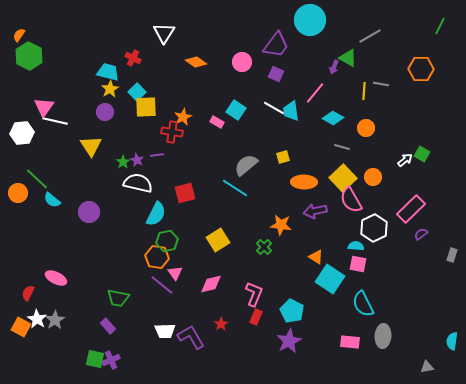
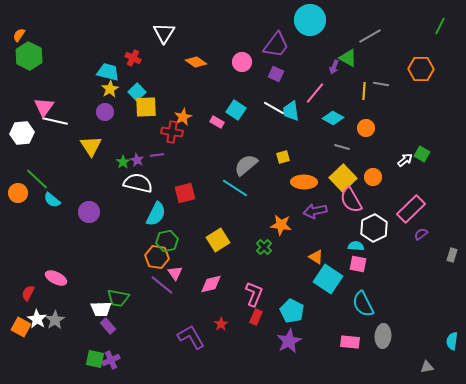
cyan square at (330, 279): moved 2 px left
white trapezoid at (165, 331): moved 64 px left, 22 px up
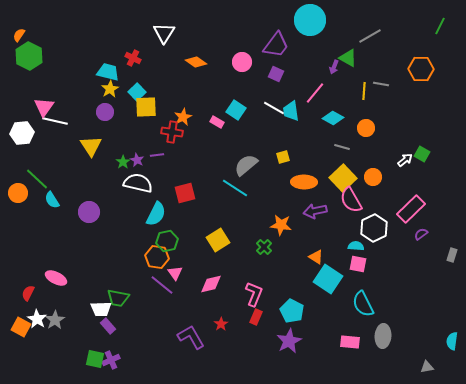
cyan semicircle at (52, 200): rotated 18 degrees clockwise
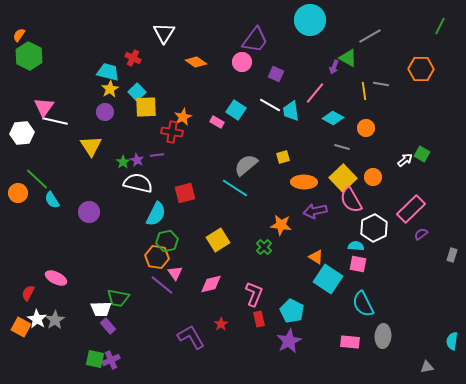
purple trapezoid at (276, 45): moved 21 px left, 5 px up
yellow line at (364, 91): rotated 12 degrees counterclockwise
white line at (274, 108): moved 4 px left, 3 px up
red rectangle at (256, 317): moved 3 px right, 2 px down; rotated 35 degrees counterclockwise
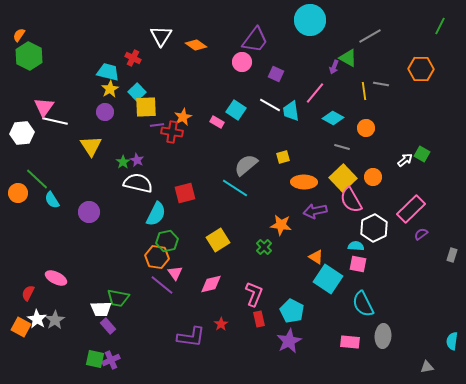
white triangle at (164, 33): moved 3 px left, 3 px down
orange diamond at (196, 62): moved 17 px up
purple line at (157, 155): moved 30 px up
purple L-shape at (191, 337): rotated 128 degrees clockwise
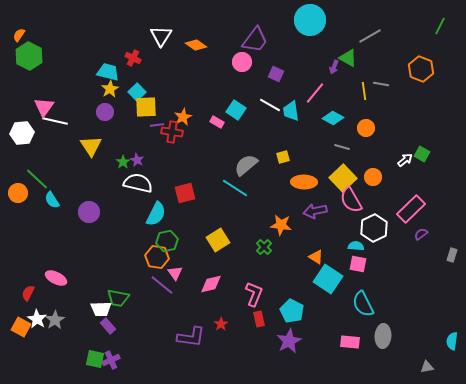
orange hexagon at (421, 69): rotated 20 degrees clockwise
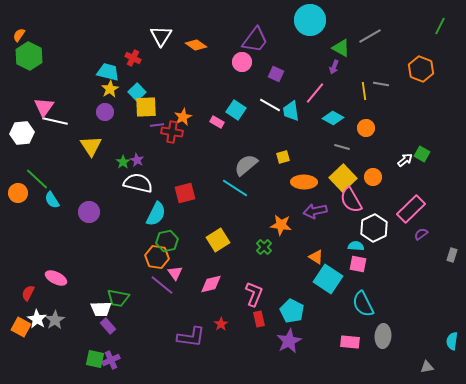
green triangle at (348, 58): moved 7 px left, 10 px up
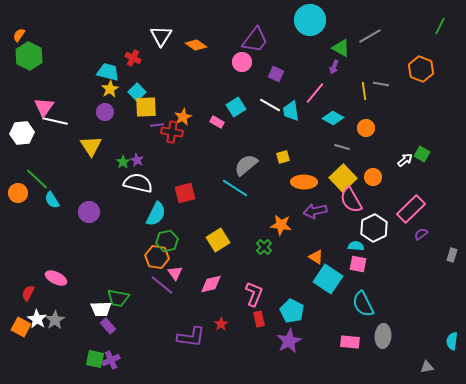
cyan square at (236, 110): moved 3 px up; rotated 24 degrees clockwise
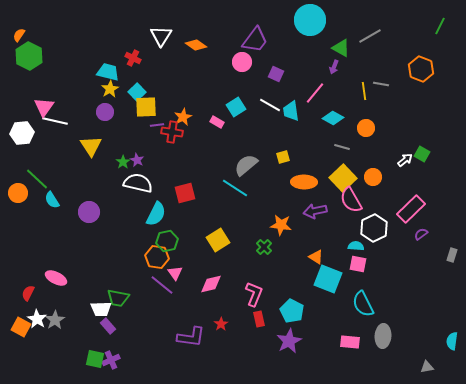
cyan square at (328, 279): rotated 12 degrees counterclockwise
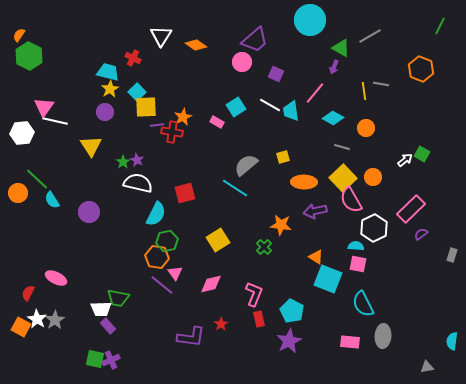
purple trapezoid at (255, 40): rotated 12 degrees clockwise
